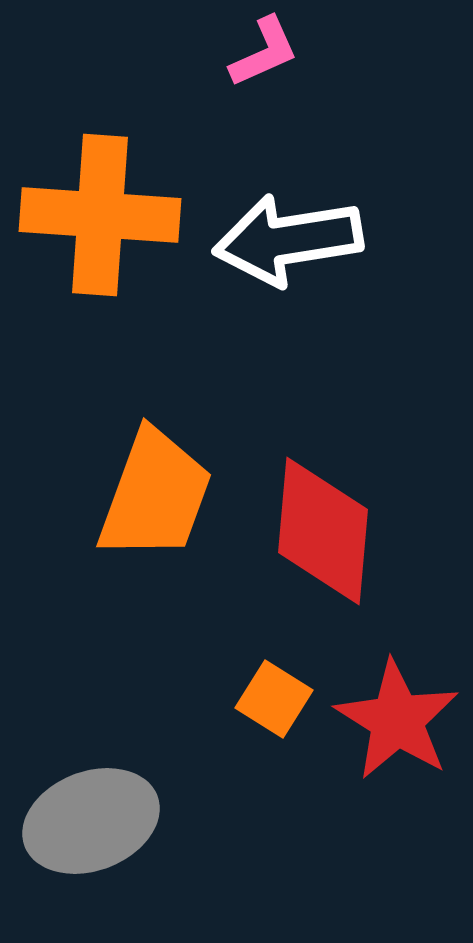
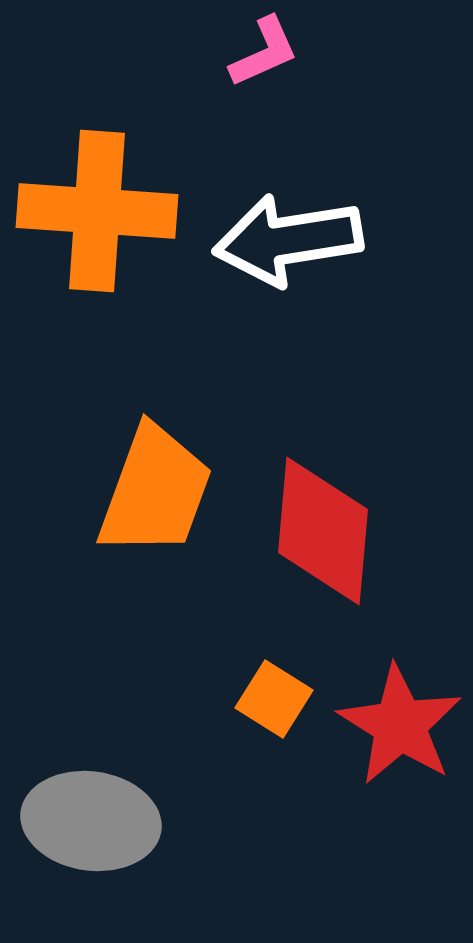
orange cross: moved 3 px left, 4 px up
orange trapezoid: moved 4 px up
red star: moved 3 px right, 5 px down
gray ellipse: rotated 29 degrees clockwise
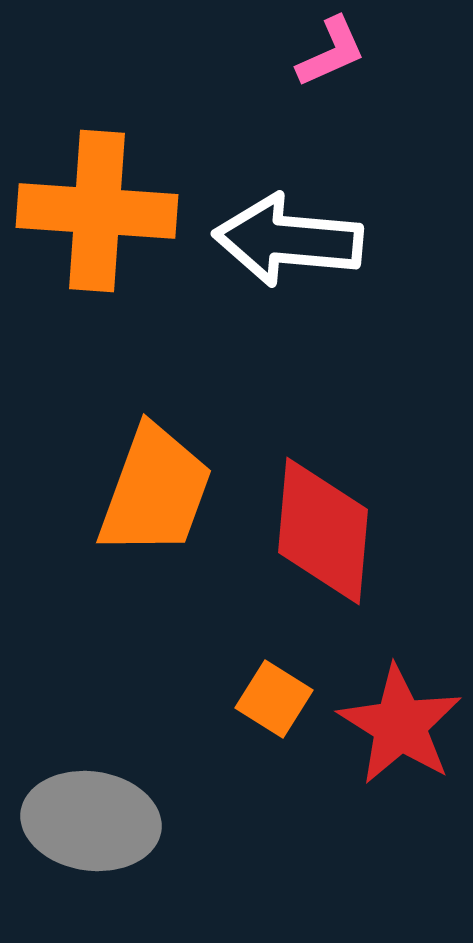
pink L-shape: moved 67 px right
white arrow: rotated 14 degrees clockwise
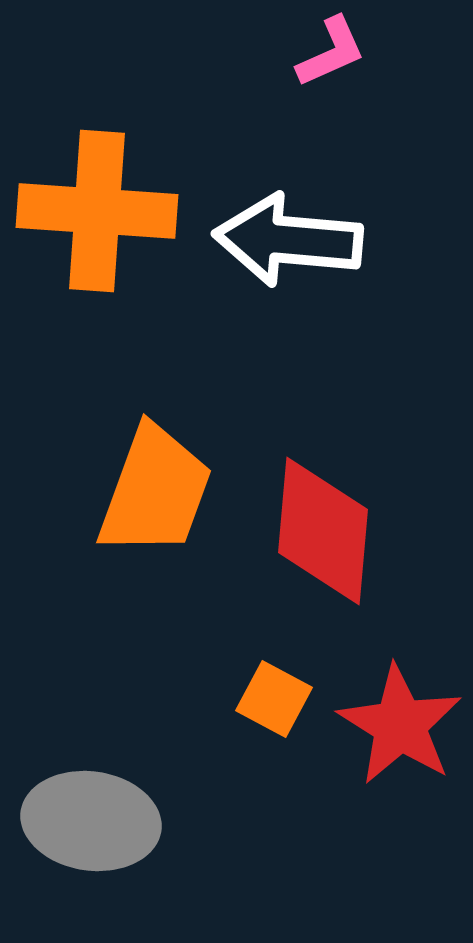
orange square: rotated 4 degrees counterclockwise
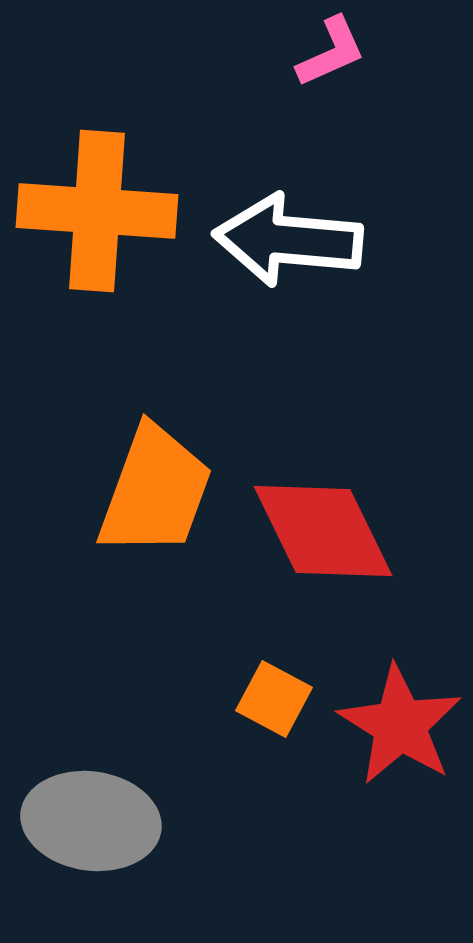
red diamond: rotated 31 degrees counterclockwise
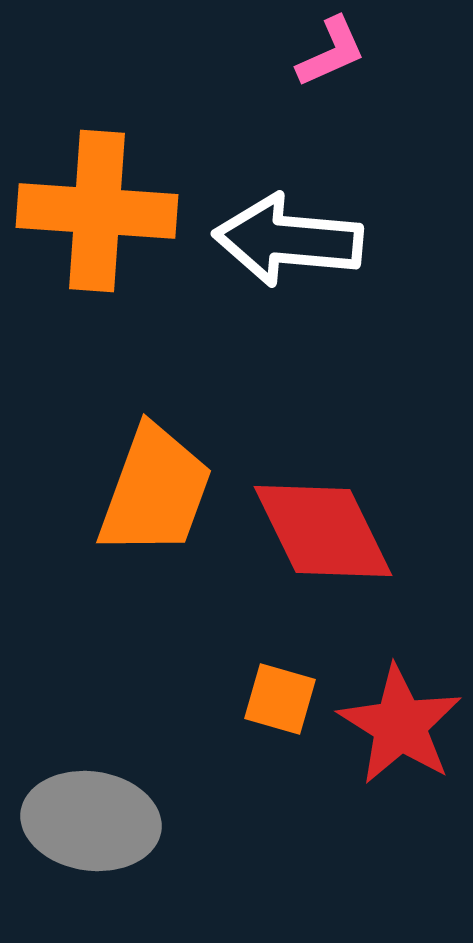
orange square: moved 6 px right; rotated 12 degrees counterclockwise
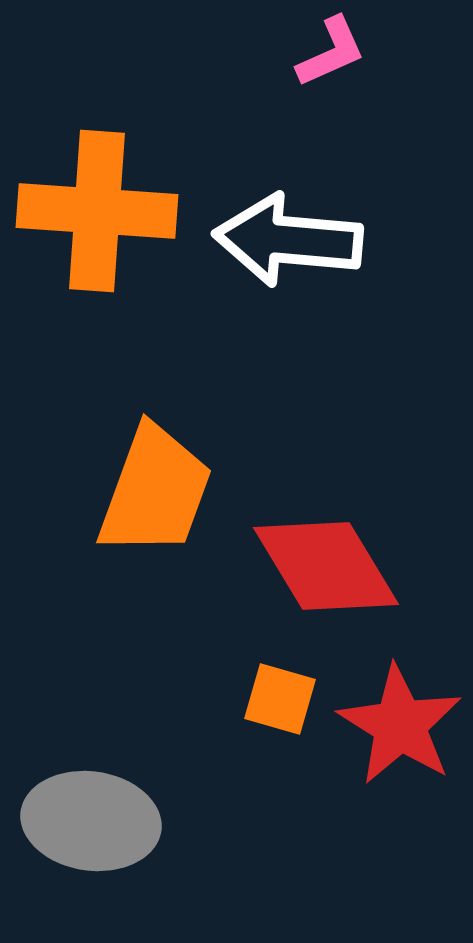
red diamond: moved 3 px right, 35 px down; rotated 5 degrees counterclockwise
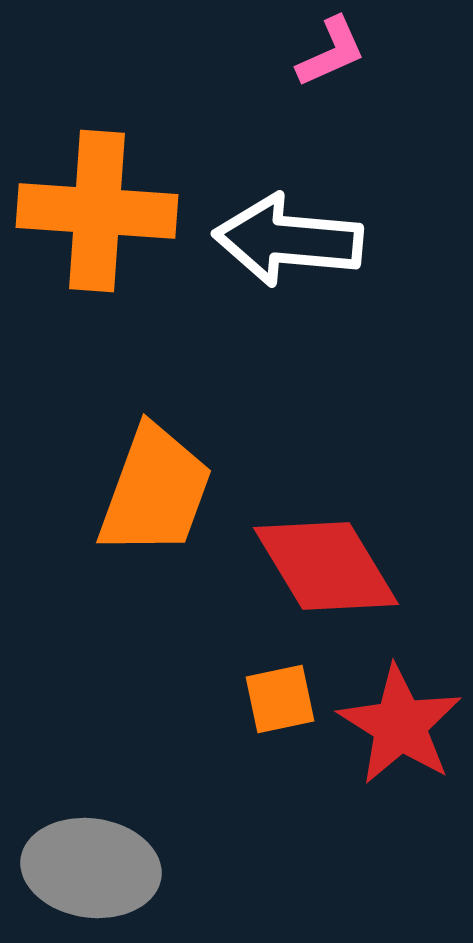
orange square: rotated 28 degrees counterclockwise
gray ellipse: moved 47 px down
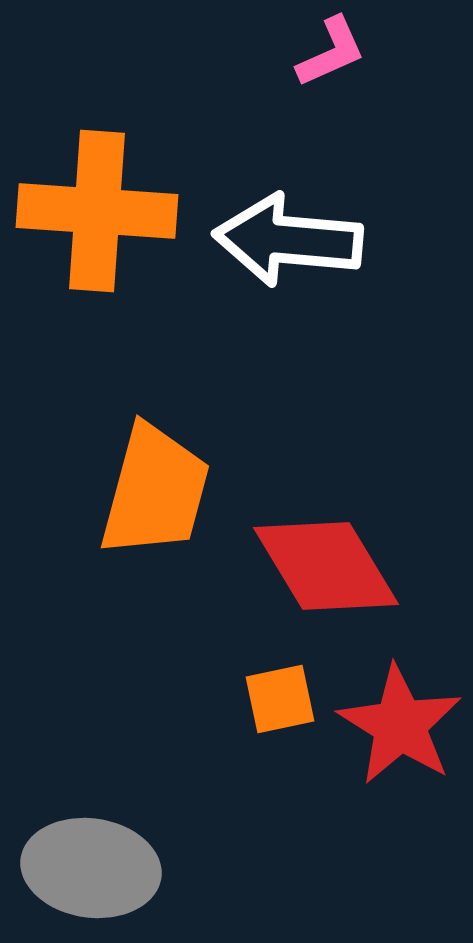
orange trapezoid: rotated 5 degrees counterclockwise
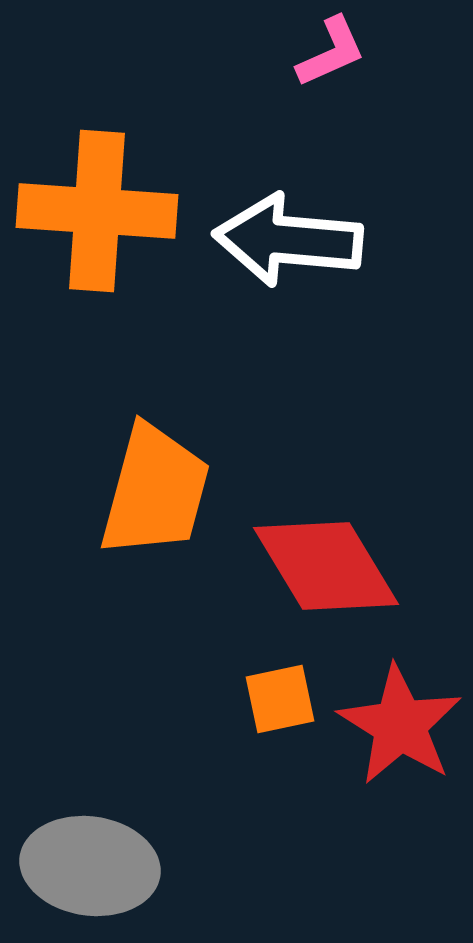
gray ellipse: moved 1 px left, 2 px up
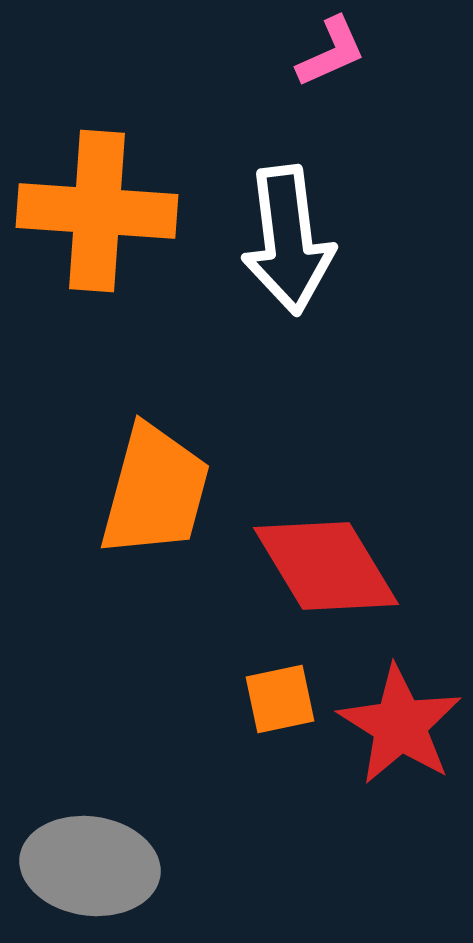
white arrow: rotated 102 degrees counterclockwise
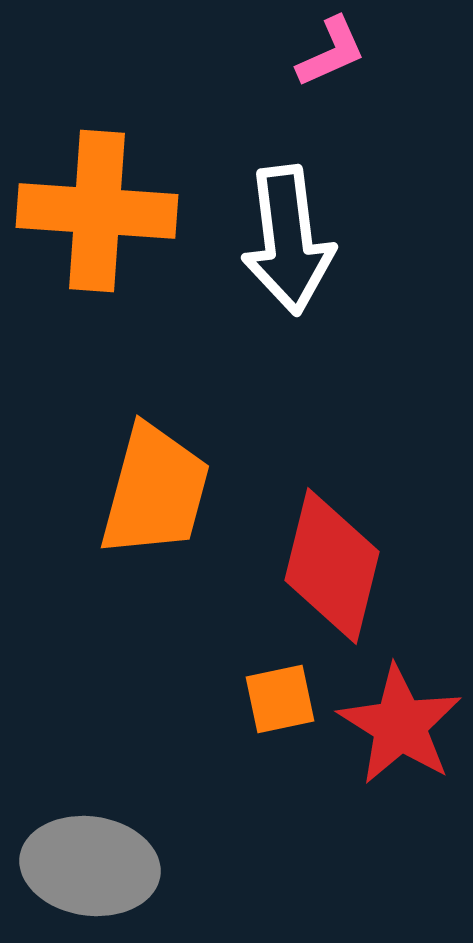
red diamond: moved 6 px right; rotated 45 degrees clockwise
